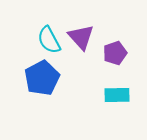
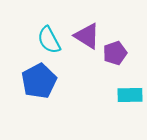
purple triangle: moved 6 px right, 1 px up; rotated 16 degrees counterclockwise
blue pentagon: moved 3 px left, 3 px down
cyan rectangle: moved 13 px right
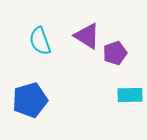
cyan semicircle: moved 9 px left, 1 px down; rotated 8 degrees clockwise
blue pentagon: moved 9 px left, 19 px down; rotated 12 degrees clockwise
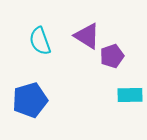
purple pentagon: moved 3 px left, 3 px down
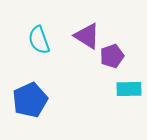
cyan semicircle: moved 1 px left, 1 px up
cyan rectangle: moved 1 px left, 6 px up
blue pentagon: rotated 8 degrees counterclockwise
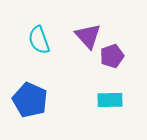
purple triangle: moved 1 px right; rotated 16 degrees clockwise
cyan rectangle: moved 19 px left, 11 px down
blue pentagon: rotated 24 degrees counterclockwise
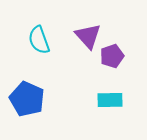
blue pentagon: moved 3 px left, 1 px up
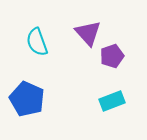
purple triangle: moved 3 px up
cyan semicircle: moved 2 px left, 2 px down
cyan rectangle: moved 2 px right, 1 px down; rotated 20 degrees counterclockwise
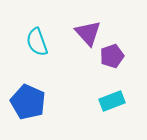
blue pentagon: moved 1 px right, 3 px down
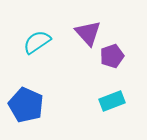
cyan semicircle: rotated 76 degrees clockwise
blue pentagon: moved 2 px left, 3 px down
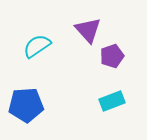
purple triangle: moved 3 px up
cyan semicircle: moved 4 px down
blue pentagon: rotated 28 degrees counterclockwise
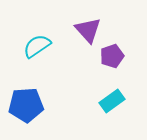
cyan rectangle: rotated 15 degrees counterclockwise
